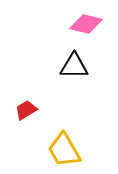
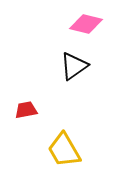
black triangle: rotated 36 degrees counterclockwise
red trapezoid: rotated 20 degrees clockwise
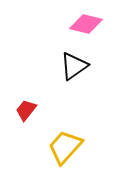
red trapezoid: rotated 40 degrees counterclockwise
yellow trapezoid: moved 1 px right, 3 px up; rotated 72 degrees clockwise
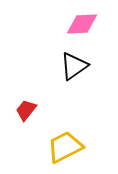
pink diamond: moved 4 px left; rotated 16 degrees counterclockwise
yellow trapezoid: rotated 21 degrees clockwise
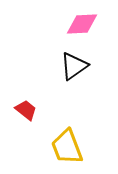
red trapezoid: rotated 90 degrees clockwise
yellow trapezoid: moved 2 px right; rotated 84 degrees counterclockwise
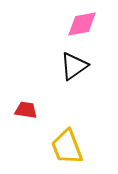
pink diamond: rotated 8 degrees counterclockwise
red trapezoid: rotated 30 degrees counterclockwise
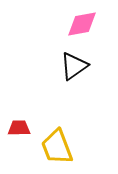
red trapezoid: moved 7 px left, 18 px down; rotated 10 degrees counterclockwise
yellow trapezoid: moved 10 px left
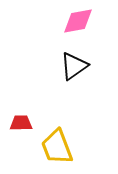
pink diamond: moved 4 px left, 3 px up
red trapezoid: moved 2 px right, 5 px up
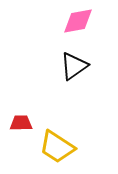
yellow trapezoid: rotated 36 degrees counterclockwise
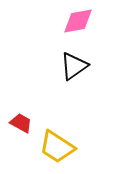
red trapezoid: rotated 30 degrees clockwise
